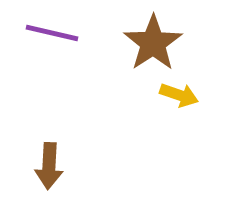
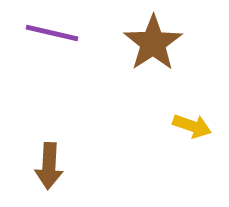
yellow arrow: moved 13 px right, 31 px down
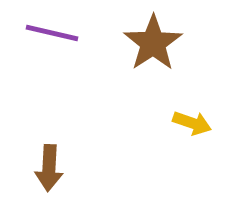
yellow arrow: moved 3 px up
brown arrow: moved 2 px down
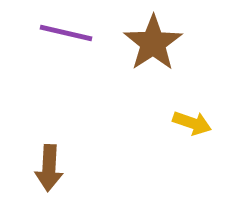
purple line: moved 14 px right
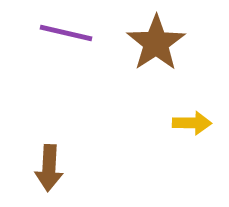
brown star: moved 3 px right
yellow arrow: rotated 18 degrees counterclockwise
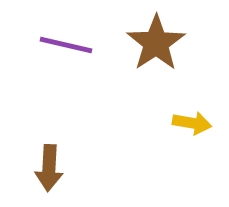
purple line: moved 12 px down
yellow arrow: rotated 9 degrees clockwise
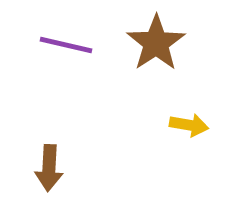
yellow arrow: moved 3 px left, 2 px down
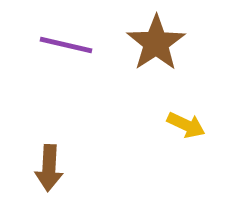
yellow arrow: moved 3 px left; rotated 15 degrees clockwise
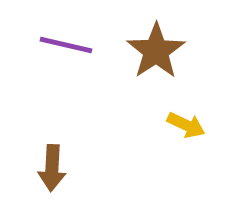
brown star: moved 8 px down
brown arrow: moved 3 px right
